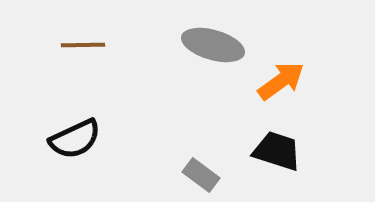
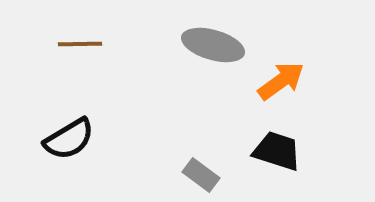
brown line: moved 3 px left, 1 px up
black semicircle: moved 6 px left; rotated 6 degrees counterclockwise
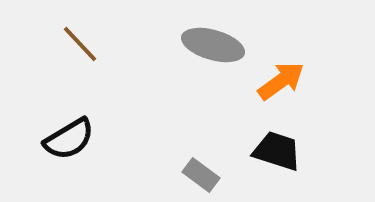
brown line: rotated 48 degrees clockwise
